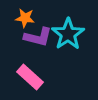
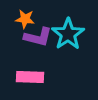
orange star: moved 1 px down
pink rectangle: rotated 40 degrees counterclockwise
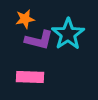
orange star: rotated 18 degrees counterclockwise
purple L-shape: moved 1 px right, 3 px down
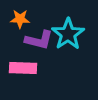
orange star: moved 5 px left; rotated 12 degrees clockwise
pink rectangle: moved 7 px left, 9 px up
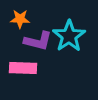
cyan star: moved 1 px right, 2 px down
purple L-shape: moved 1 px left, 1 px down
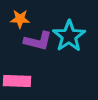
pink rectangle: moved 6 px left, 13 px down
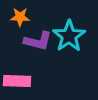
orange star: moved 2 px up
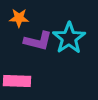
orange star: moved 1 px left, 1 px down
cyan star: moved 2 px down
